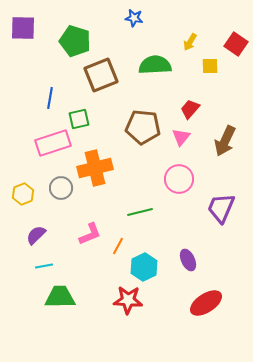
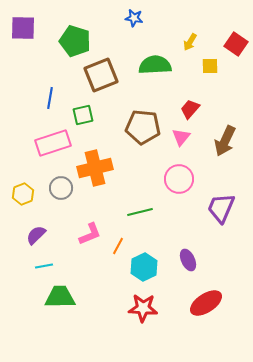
green square: moved 4 px right, 4 px up
red star: moved 15 px right, 8 px down
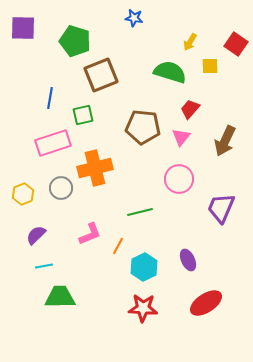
green semicircle: moved 15 px right, 7 px down; rotated 20 degrees clockwise
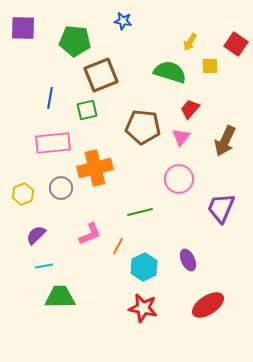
blue star: moved 11 px left, 3 px down
green pentagon: rotated 12 degrees counterclockwise
green square: moved 4 px right, 5 px up
pink rectangle: rotated 12 degrees clockwise
red ellipse: moved 2 px right, 2 px down
red star: rotated 8 degrees clockwise
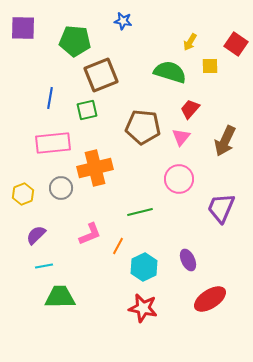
red ellipse: moved 2 px right, 6 px up
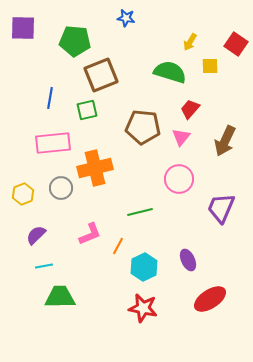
blue star: moved 3 px right, 3 px up
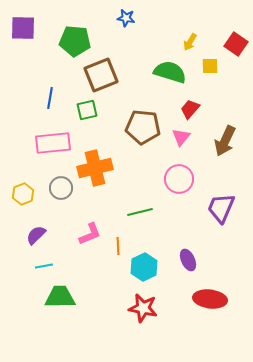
orange line: rotated 30 degrees counterclockwise
red ellipse: rotated 40 degrees clockwise
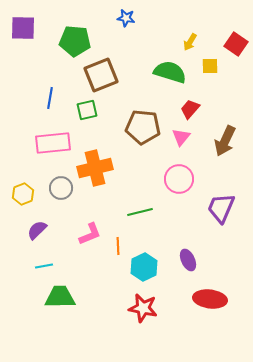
purple semicircle: moved 1 px right, 5 px up
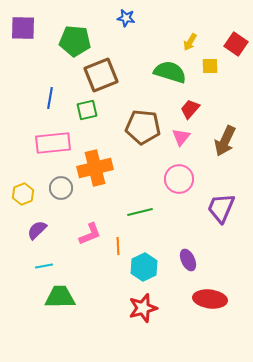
red star: rotated 28 degrees counterclockwise
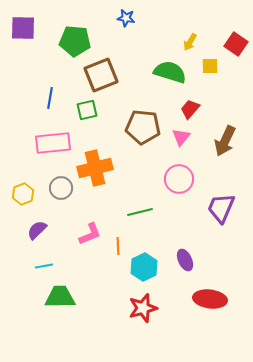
purple ellipse: moved 3 px left
